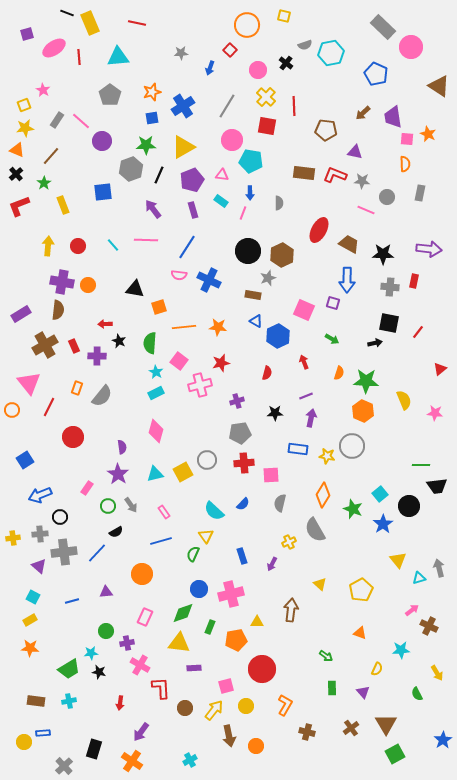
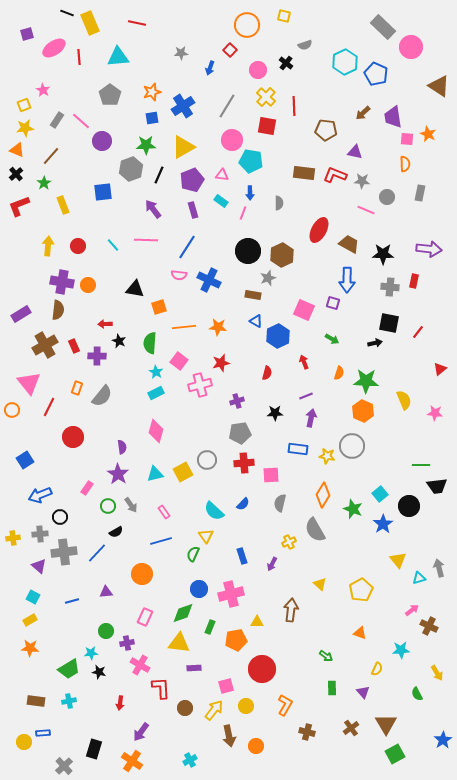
cyan hexagon at (331, 53): moved 14 px right, 9 px down; rotated 15 degrees counterclockwise
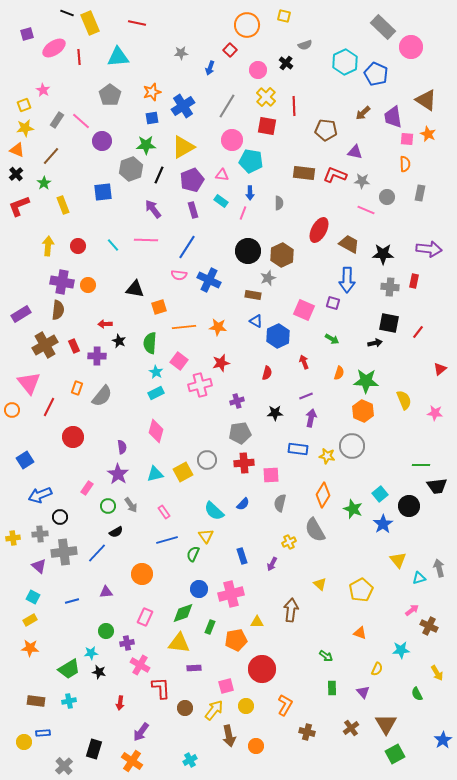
brown triangle at (439, 86): moved 13 px left, 14 px down
blue line at (161, 541): moved 6 px right, 1 px up
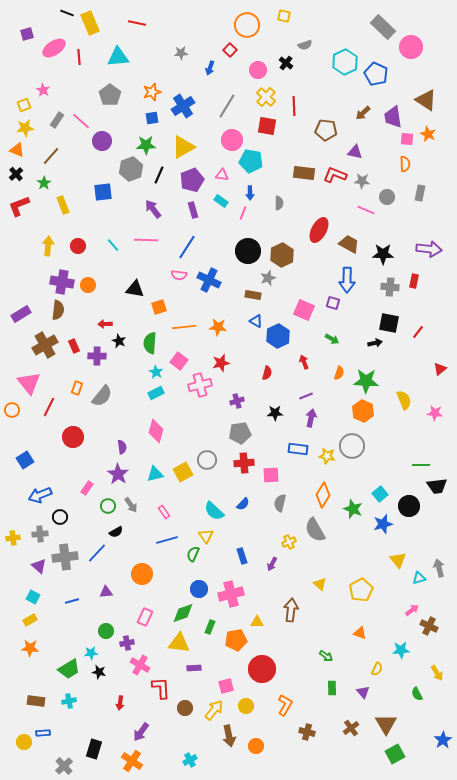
blue star at (383, 524): rotated 18 degrees clockwise
gray cross at (64, 552): moved 1 px right, 5 px down
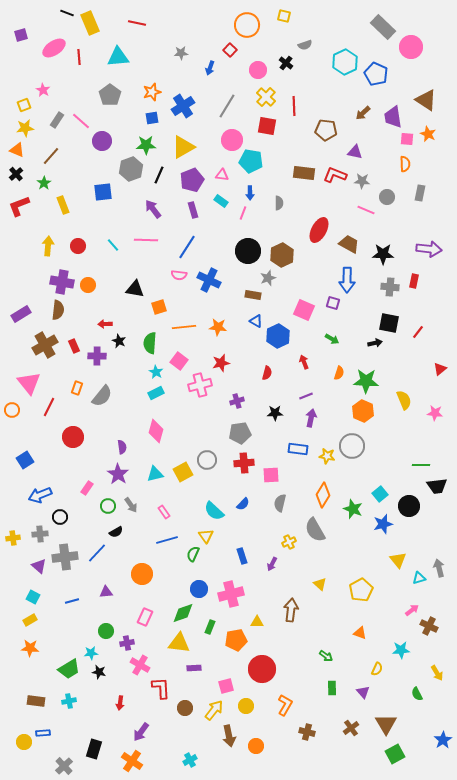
purple square at (27, 34): moved 6 px left, 1 px down
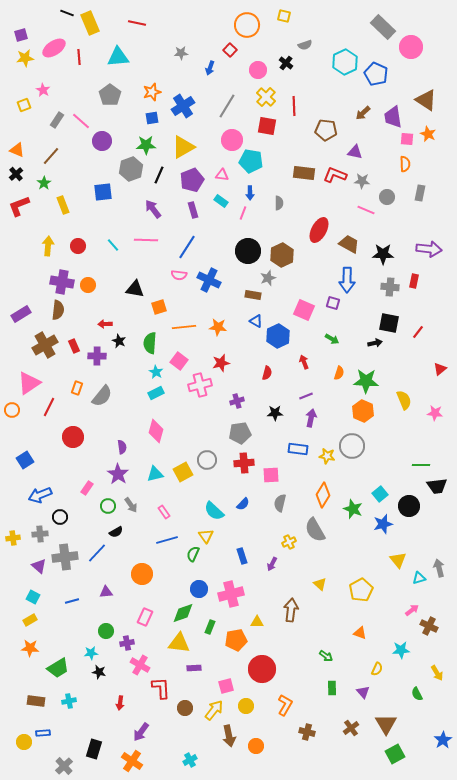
yellow star at (25, 128): moved 70 px up
pink triangle at (29, 383): rotated 35 degrees clockwise
green trapezoid at (69, 669): moved 11 px left, 1 px up
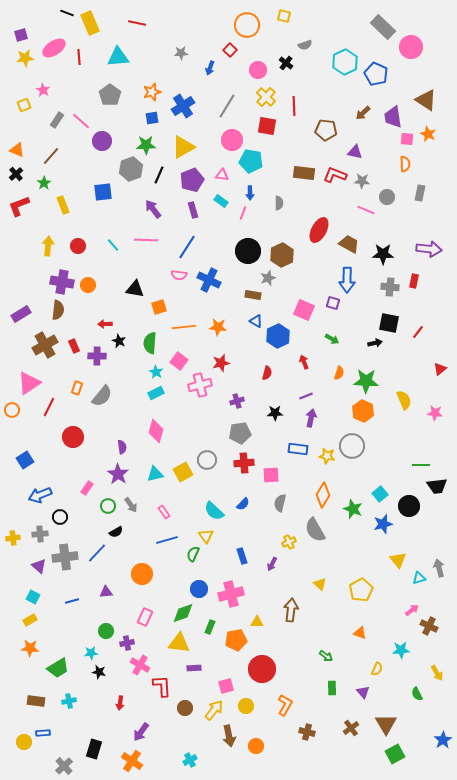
red L-shape at (161, 688): moved 1 px right, 2 px up
